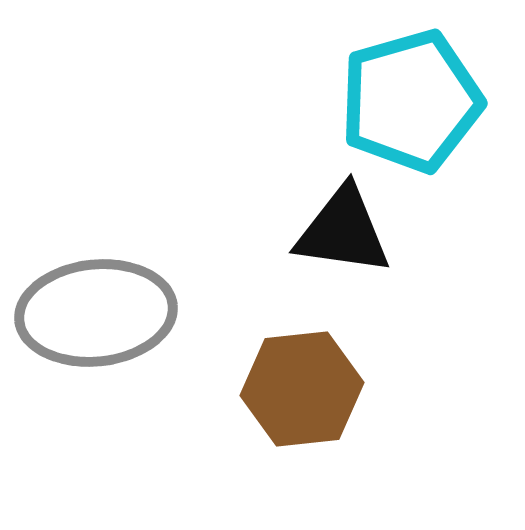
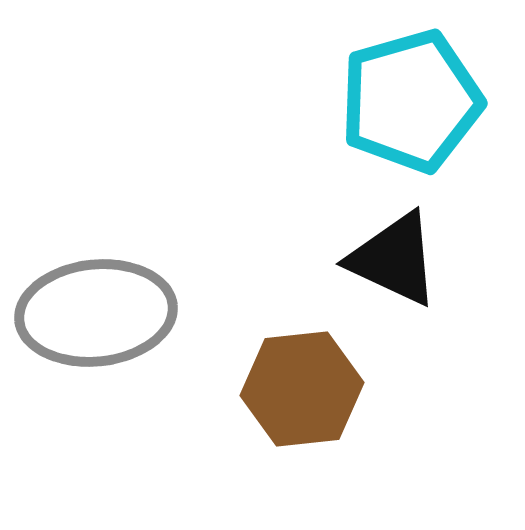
black triangle: moved 51 px right, 28 px down; rotated 17 degrees clockwise
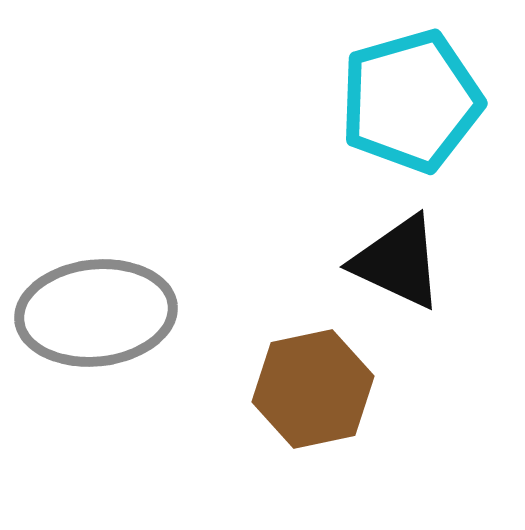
black triangle: moved 4 px right, 3 px down
brown hexagon: moved 11 px right; rotated 6 degrees counterclockwise
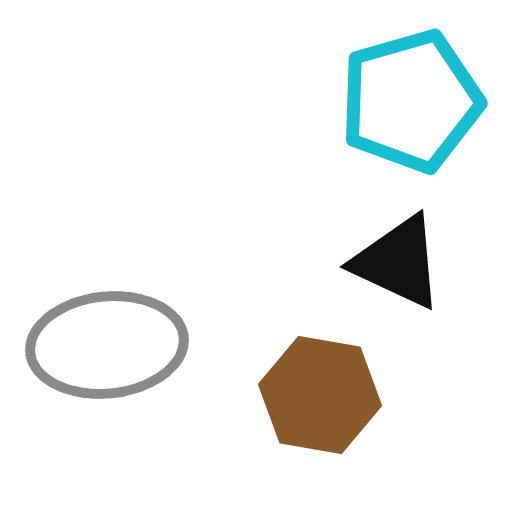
gray ellipse: moved 11 px right, 32 px down
brown hexagon: moved 7 px right, 6 px down; rotated 22 degrees clockwise
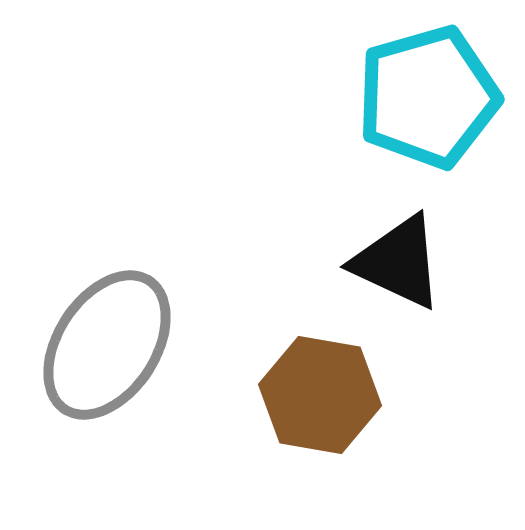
cyan pentagon: moved 17 px right, 4 px up
gray ellipse: rotated 51 degrees counterclockwise
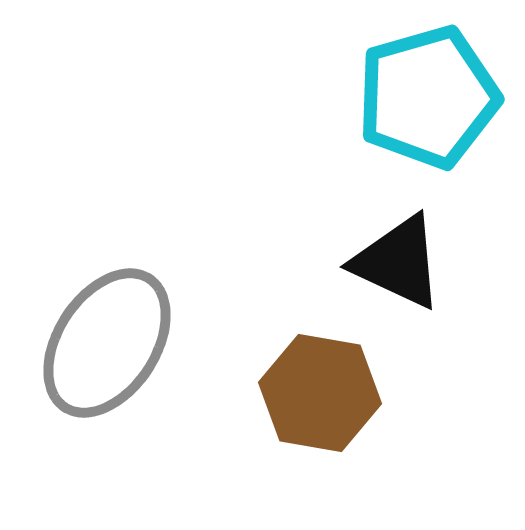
gray ellipse: moved 2 px up
brown hexagon: moved 2 px up
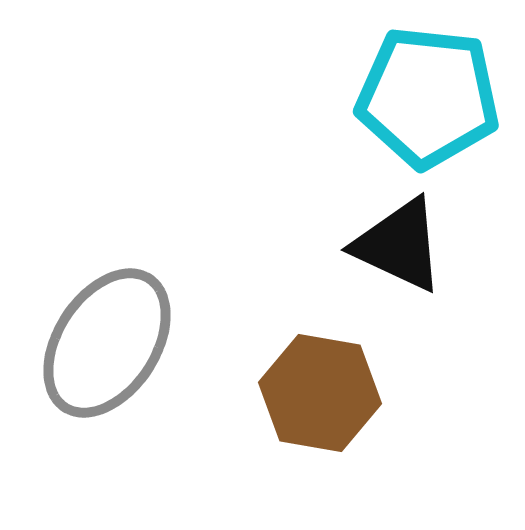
cyan pentagon: rotated 22 degrees clockwise
black triangle: moved 1 px right, 17 px up
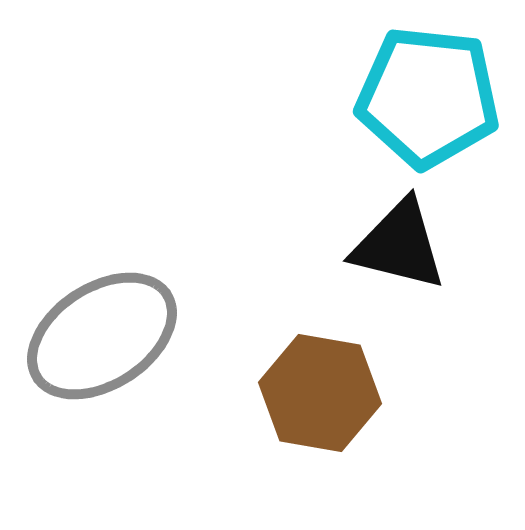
black triangle: rotated 11 degrees counterclockwise
gray ellipse: moved 5 px left, 7 px up; rotated 24 degrees clockwise
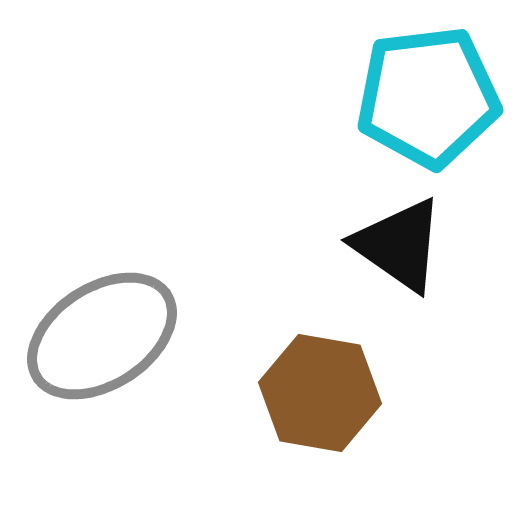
cyan pentagon: rotated 13 degrees counterclockwise
black triangle: rotated 21 degrees clockwise
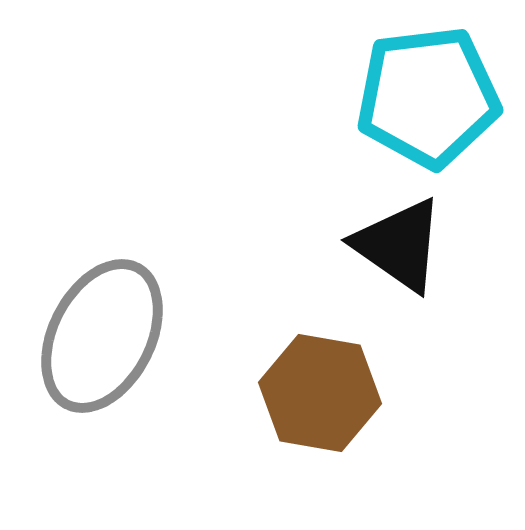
gray ellipse: rotated 30 degrees counterclockwise
